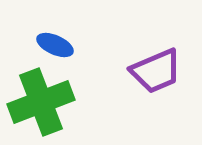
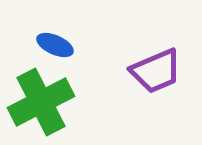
green cross: rotated 6 degrees counterclockwise
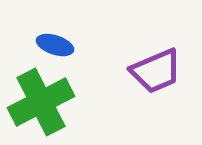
blue ellipse: rotated 6 degrees counterclockwise
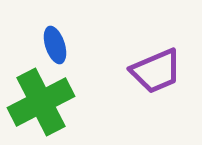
blue ellipse: rotated 54 degrees clockwise
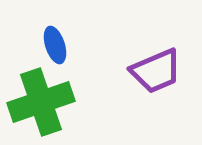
green cross: rotated 8 degrees clockwise
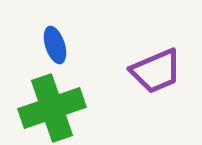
green cross: moved 11 px right, 6 px down
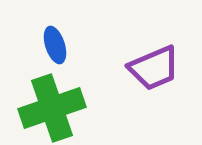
purple trapezoid: moved 2 px left, 3 px up
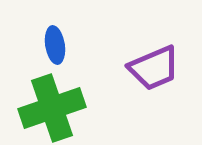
blue ellipse: rotated 9 degrees clockwise
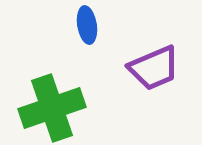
blue ellipse: moved 32 px right, 20 px up
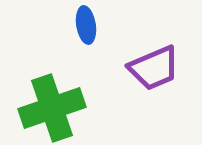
blue ellipse: moved 1 px left
